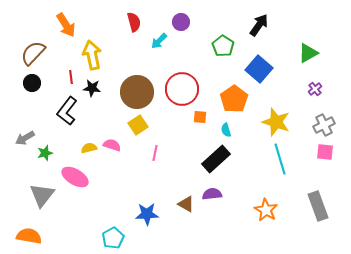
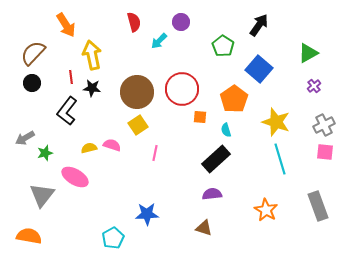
purple cross: moved 1 px left, 3 px up
brown triangle: moved 18 px right, 24 px down; rotated 12 degrees counterclockwise
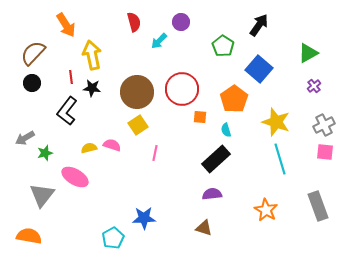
blue star: moved 3 px left, 4 px down
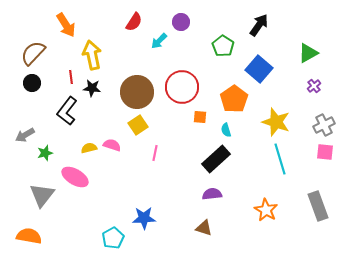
red semicircle: rotated 48 degrees clockwise
red circle: moved 2 px up
gray arrow: moved 3 px up
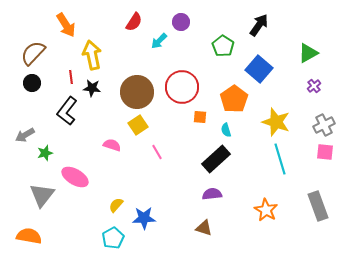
yellow semicircle: moved 27 px right, 57 px down; rotated 35 degrees counterclockwise
pink line: moved 2 px right, 1 px up; rotated 42 degrees counterclockwise
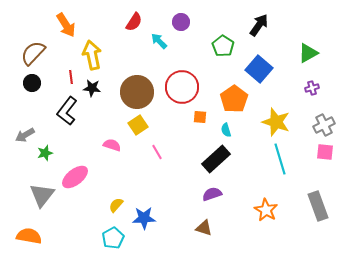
cyan arrow: rotated 90 degrees clockwise
purple cross: moved 2 px left, 2 px down; rotated 24 degrees clockwise
pink ellipse: rotated 68 degrees counterclockwise
purple semicircle: rotated 12 degrees counterclockwise
